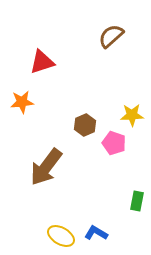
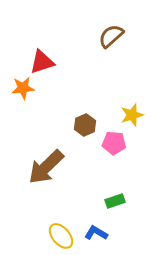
orange star: moved 1 px right, 14 px up
yellow star: rotated 15 degrees counterclockwise
pink pentagon: rotated 15 degrees counterclockwise
brown arrow: rotated 9 degrees clockwise
green rectangle: moved 22 px left; rotated 60 degrees clockwise
yellow ellipse: rotated 20 degrees clockwise
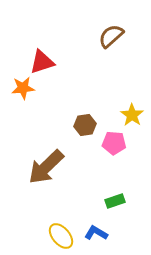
yellow star: rotated 20 degrees counterclockwise
brown hexagon: rotated 15 degrees clockwise
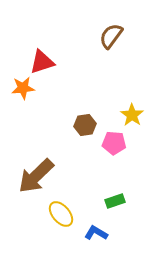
brown semicircle: rotated 12 degrees counterclockwise
brown arrow: moved 10 px left, 9 px down
yellow ellipse: moved 22 px up
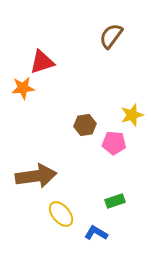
yellow star: rotated 20 degrees clockwise
brown arrow: rotated 144 degrees counterclockwise
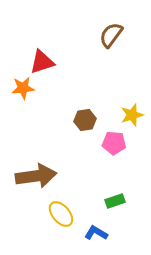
brown semicircle: moved 1 px up
brown hexagon: moved 5 px up
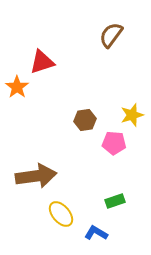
orange star: moved 6 px left, 1 px up; rotated 30 degrees counterclockwise
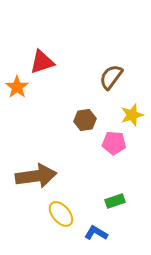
brown semicircle: moved 42 px down
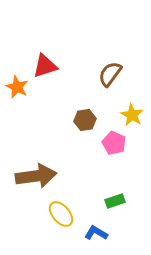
red triangle: moved 3 px right, 4 px down
brown semicircle: moved 1 px left, 3 px up
orange star: rotated 10 degrees counterclockwise
yellow star: rotated 25 degrees counterclockwise
pink pentagon: rotated 20 degrees clockwise
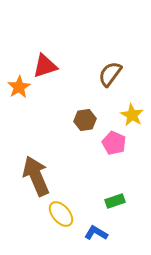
orange star: moved 2 px right; rotated 15 degrees clockwise
brown arrow: rotated 105 degrees counterclockwise
